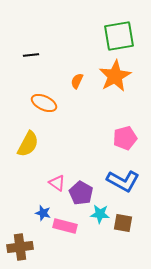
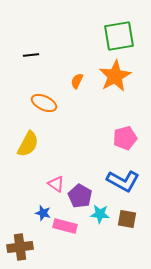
pink triangle: moved 1 px left, 1 px down
purple pentagon: moved 1 px left, 3 px down
brown square: moved 4 px right, 4 px up
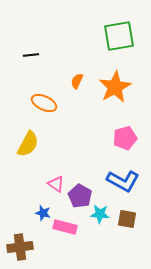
orange star: moved 11 px down
pink rectangle: moved 1 px down
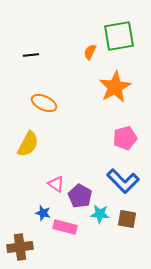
orange semicircle: moved 13 px right, 29 px up
blue L-shape: rotated 16 degrees clockwise
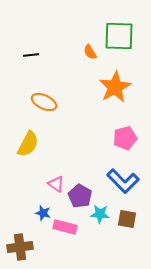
green square: rotated 12 degrees clockwise
orange semicircle: rotated 56 degrees counterclockwise
orange ellipse: moved 1 px up
